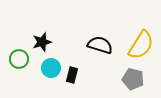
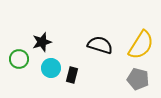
gray pentagon: moved 5 px right
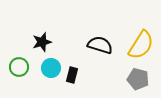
green circle: moved 8 px down
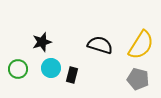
green circle: moved 1 px left, 2 px down
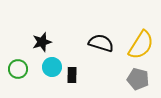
black semicircle: moved 1 px right, 2 px up
cyan circle: moved 1 px right, 1 px up
black rectangle: rotated 14 degrees counterclockwise
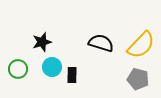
yellow semicircle: rotated 12 degrees clockwise
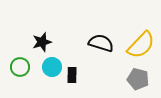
green circle: moved 2 px right, 2 px up
